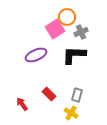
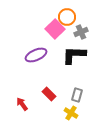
pink square: rotated 12 degrees counterclockwise
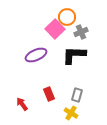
red rectangle: rotated 24 degrees clockwise
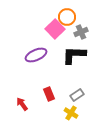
gray rectangle: rotated 40 degrees clockwise
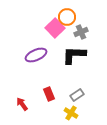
pink square: moved 1 px up
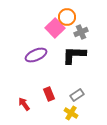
red arrow: moved 2 px right
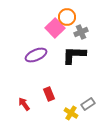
gray rectangle: moved 11 px right, 9 px down
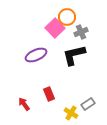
black L-shape: rotated 15 degrees counterclockwise
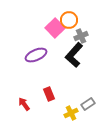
orange circle: moved 2 px right, 3 px down
gray cross: moved 4 px down
black L-shape: rotated 35 degrees counterclockwise
yellow cross: rotated 32 degrees clockwise
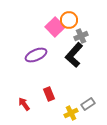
pink square: moved 1 px up
